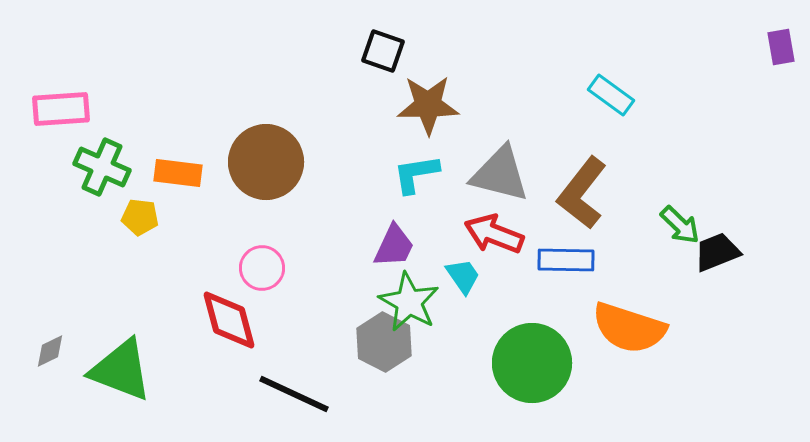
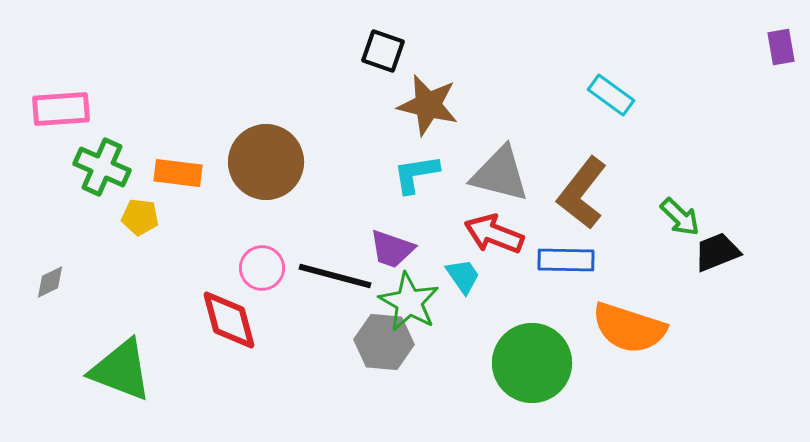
brown star: rotated 14 degrees clockwise
green arrow: moved 8 px up
purple trapezoid: moved 2 px left, 3 px down; rotated 84 degrees clockwise
gray hexagon: rotated 22 degrees counterclockwise
gray diamond: moved 69 px up
black line: moved 41 px right, 118 px up; rotated 10 degrees counterclockwise
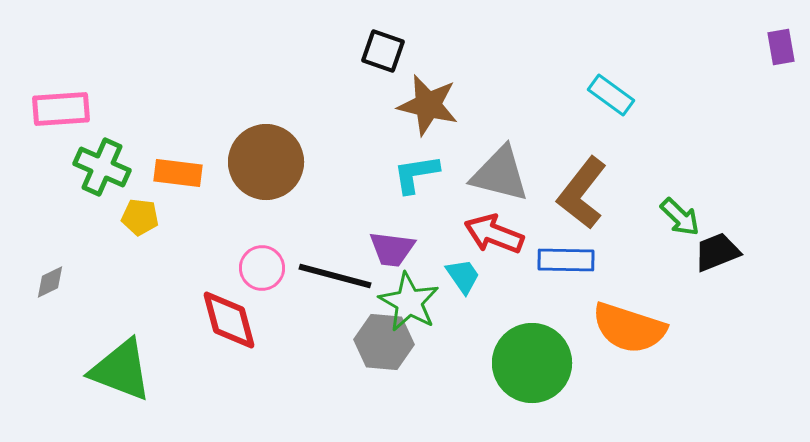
purple trapezoid: rotated 12 degrees counterclockwise
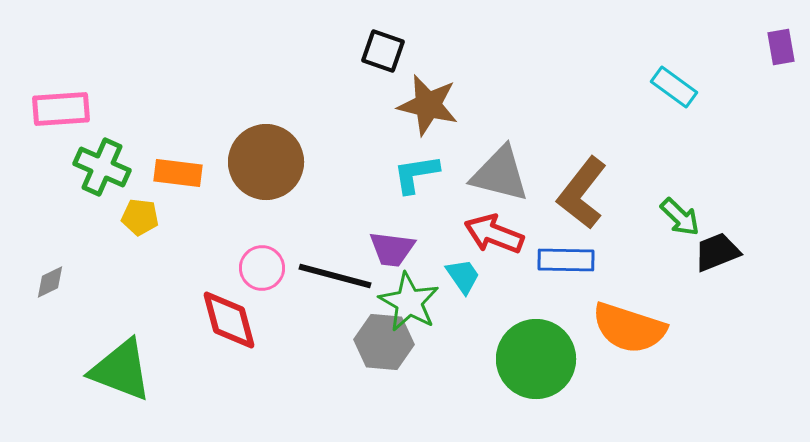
cyan rectangle: moved 63 px right, 8 px up
green circle: moved 4 px right, 4 px up
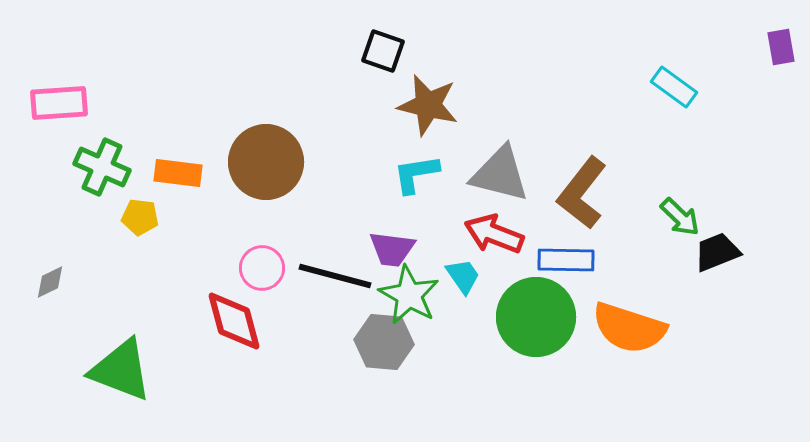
pink rectangle: moved 2 px left, 6 px up
green star: moved 7 px up
red diamond: moved 5 px right, 1 px down
green circle: moved 42 px up
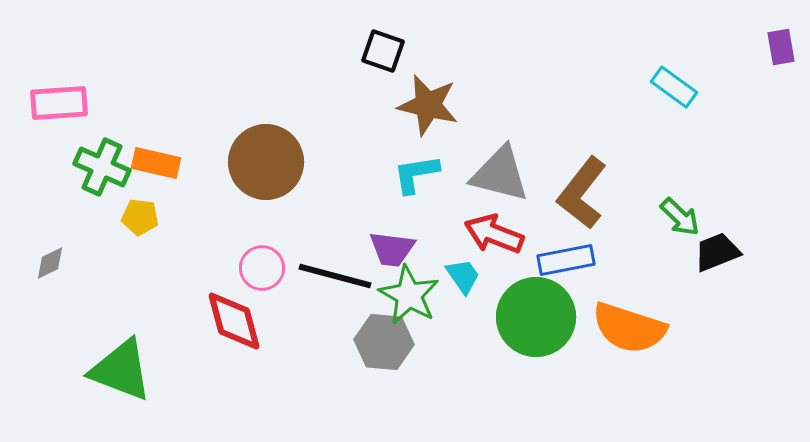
orange rectangle: moved 22 px left, 10 px up; rotated 6 degrees clockwise
blue rectangle: rotated 12 degrees counterclockwise
gray diamond: moved 19 px up
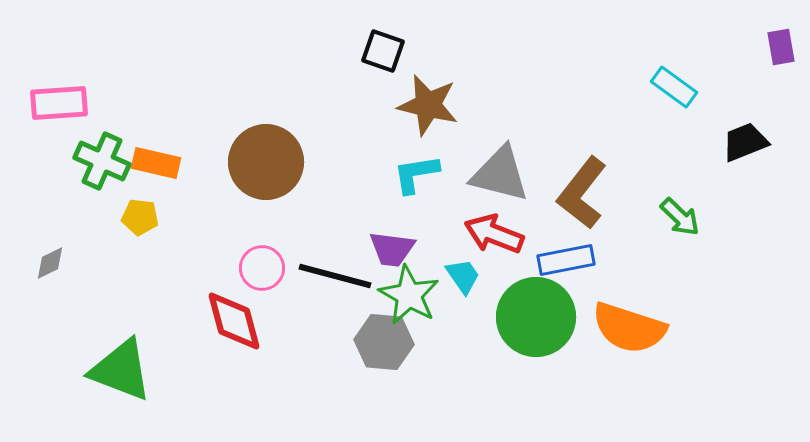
green cross: moved 6 px up
black trapezoid: moved 28 px right, 110 px up
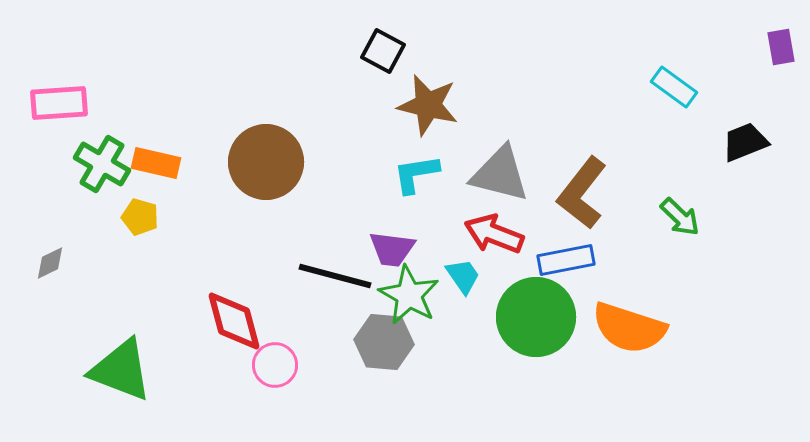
black square: rotated 9 degrees clockwise
green cross: moved 3 px down; rotated 6 degrees clockwise
yellow pentagon: rotated 9 degrees clockwise
pink circle: moved 13 px right, 97 px down
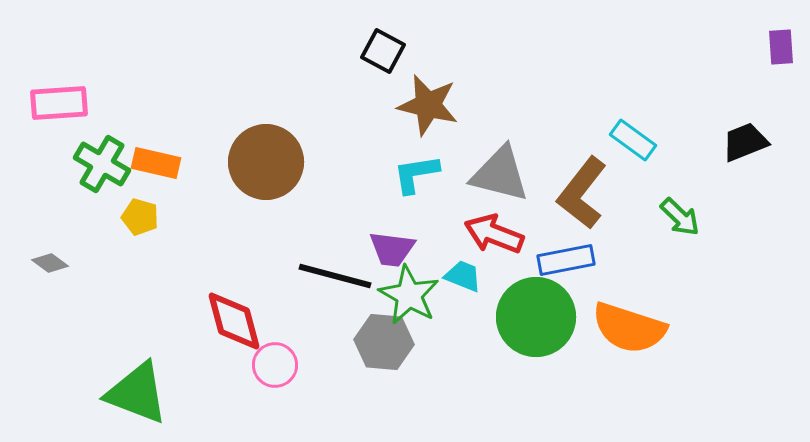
purple rectangle: rotated 6 degrees clockwise
cyan rectangle: moved 41 px left, 53 px down
gray diamond: rotated 63 degrees clockwise
cyan trapezoid: rotated 33 degrees counterclockwise
green triangle: moved 16 px right, 23 px down
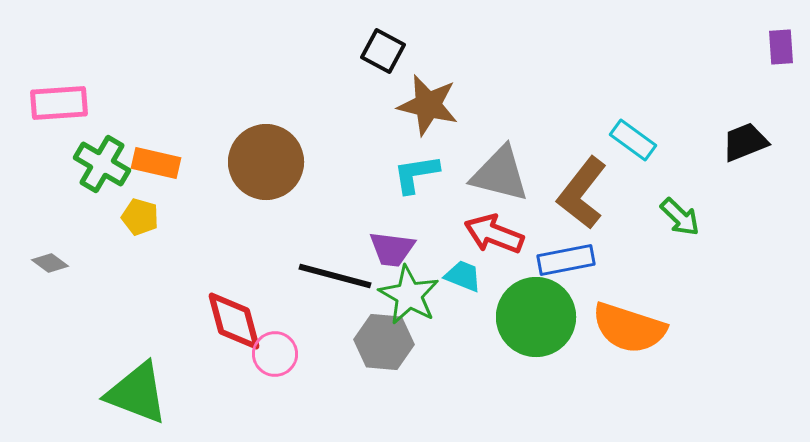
pink circle: moved 11 px up
